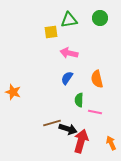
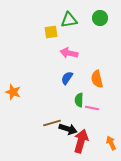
pink line: moved 3 px left, 4 px up
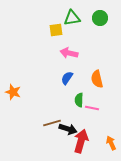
green triangle: moved 3 px right, 2 px up
yellow square: moved 5 px right, 2 px up
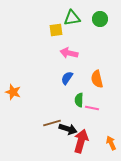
green circle: moved 1 px down
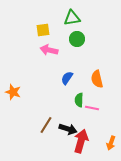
green circle: moved 23 px left, 20 px down
yellow square: moved 13 px left
pink arrow: moved 20 px left, 3 px up
brown line: moved 6 px left, 2 px down; rotated 42 degrees counterclockwise
orange arrow: rotated 136 degrees counterclockwise
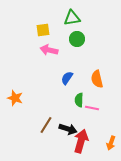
orange star: moved 2 px right, 6 px down
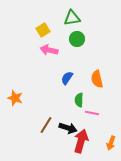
yellow square: rotated 24 degrees counterclockwise
pink line: moved 5 px down
black arrow: moved 1 px up
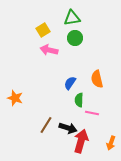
green circle: moved 2 px left, 1 px up
blue semicircle: moved 3 px right, 5 px down
